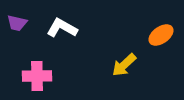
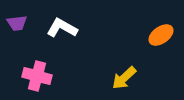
purple trapezoid: rotated 20 degrees counterclockwise
yellow arrow: moved 13 px down
pink cross: rotated 16 degrees clockwise
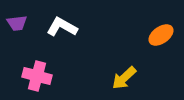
white L-shape: moved 1 px up
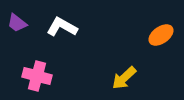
purple trapezoid: rotated 45 degrees clockwise
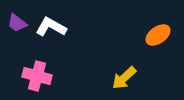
white L-shape: moved 11 px left
orange ellipse: moved 3 px left
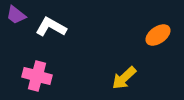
purple trapezoid: moved 1 px left, 8 px up
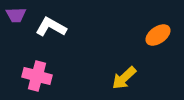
purple trapezoid: rotated 40 degrees counterclockwise
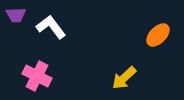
white L-shape: rotated 24 degrees clockwise
orange ellipse: rotated 10 degrees counterclockwise
pink cross: rotated 12 degrees clockwise
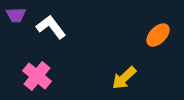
pink cross: rotated 12 degrees clockwise
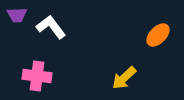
purple trapezoid: moved 1 px right
pink cross: rotated 32 degrees counterclockwise
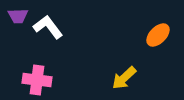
purple trapezoid: moved 1 px right, 1 px down
white L-shape: moved 3 px left
pink cross: moved 4 px down
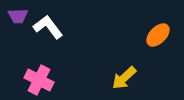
pink cross: moved 2 px right; rotated 20 degrees clockwise
